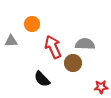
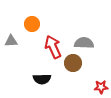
gray semicircle: moved 1 px left, 1 px up
black semicircle: rotated 48 degrees counterclockwise
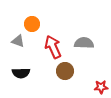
gray triangle: moved 7 px right; rotated 24 degrees clockwise
brown circle: moved 8 px left, 8 px down
black semicircle: moved 21 px left, 6 px up
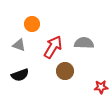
gray triangle: moved 1 px right, 4 px down
red arrow: rotated 55 degrees clockwise
black semicircle: moved 1 px left, 2 px down; rotated 18 degrees counterclockwise
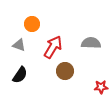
gray semicircle: moved 7 px right
black semicircle: rotated 36 degrees counterclockwise
